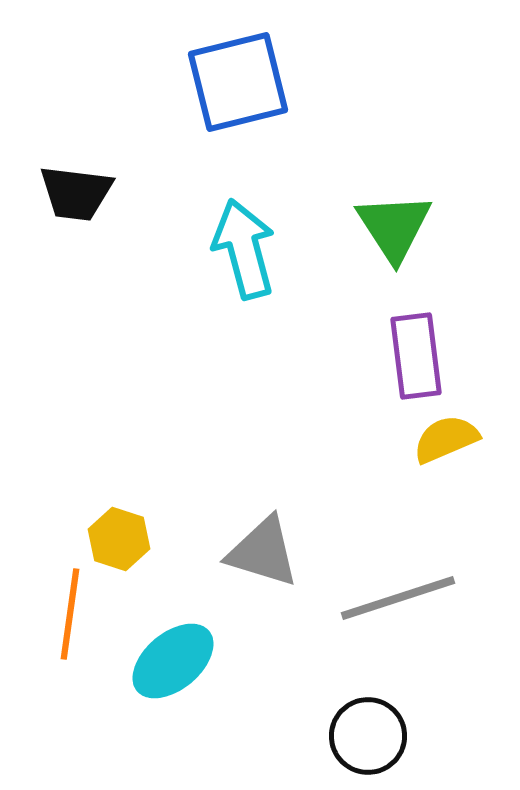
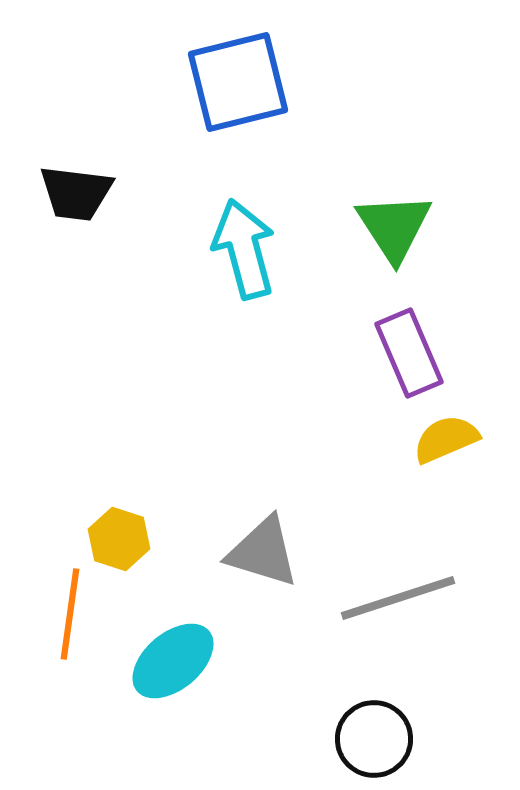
purple rectangle: moved 7 px left, 3 px up; rotated 16 degrees counterclockwise
black circle: moved 6 px right, 3 px down
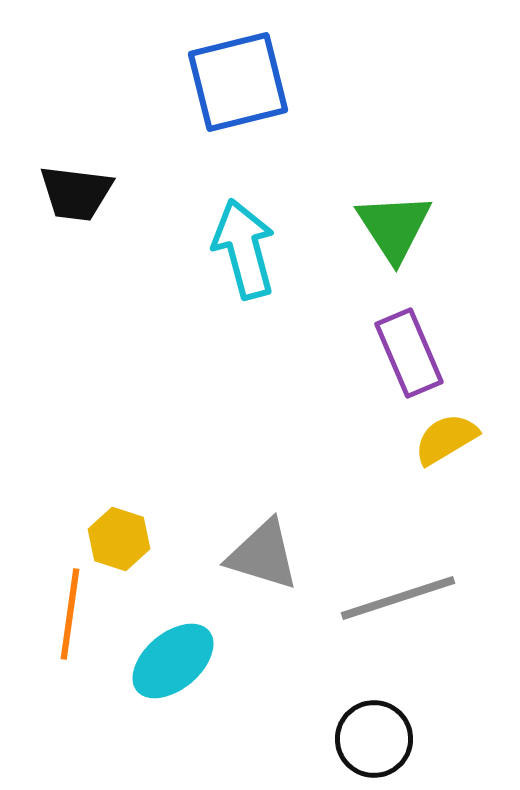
yellow semicircle: rotated 8 degrees counterclockwise
gray triangle: moved 3 px down
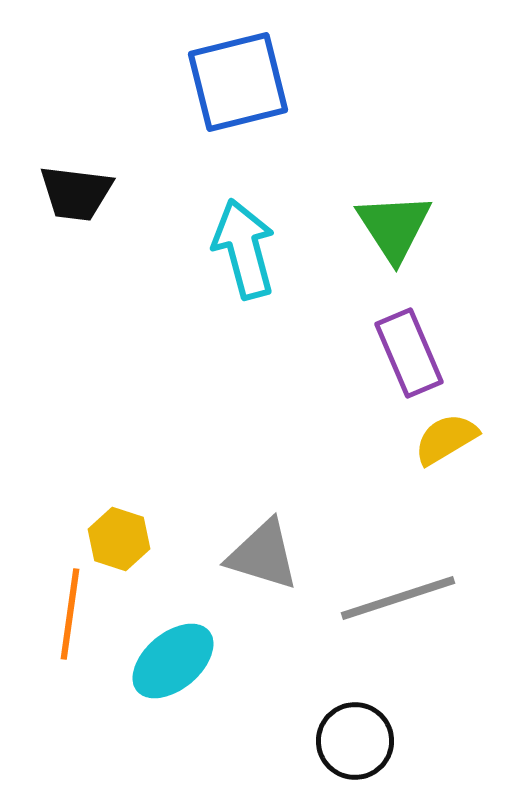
black circle: moved 19 px left, 2 px down
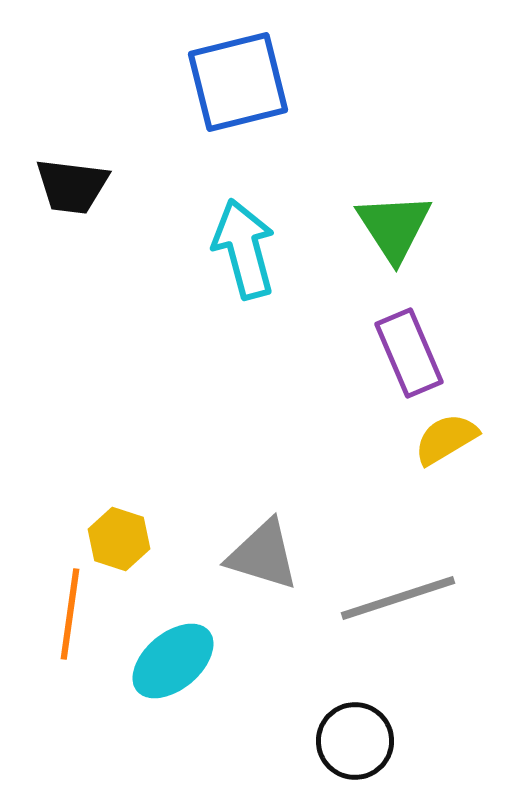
black trapezoid: moved 4 px left, 7 px up
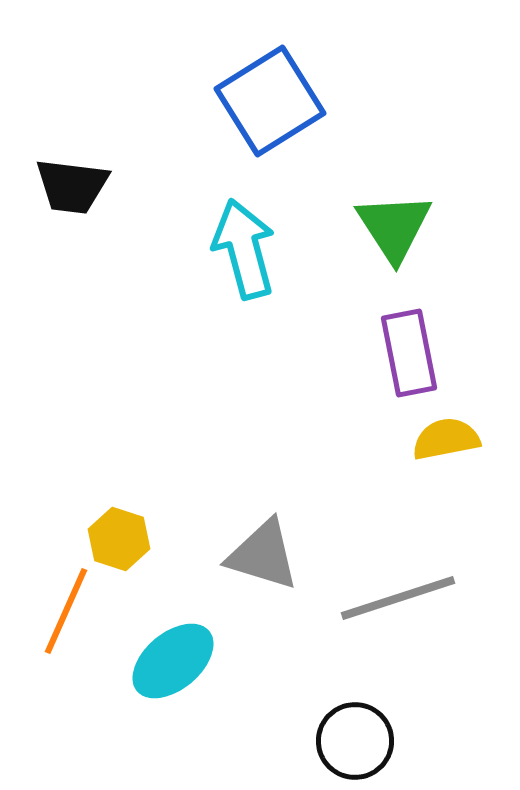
blue square: moved 32 px right, 19 px down; rotated 18 degrees counterclockwise
purple rectangle: rotated 12 degrees clockwise
yellow semicircle: rotated 20 degrees clockwise
orange line: moved 4 px left, 3 px up; rotated 16 degrees clockwise
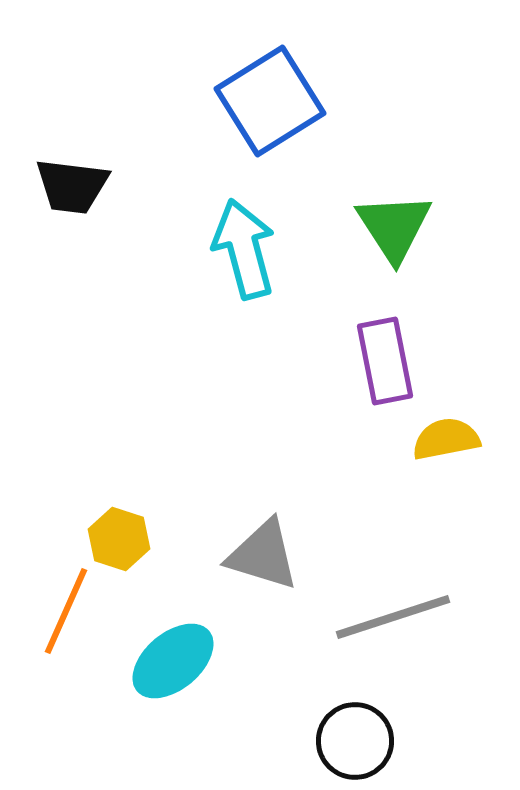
purple rectangle: moved 24 px left, 8 px down
gray line: moved 5 px left, 19 px down
